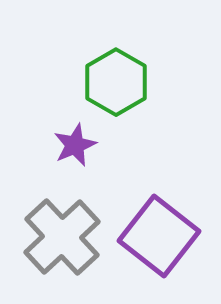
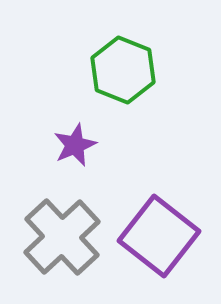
green hexagon: moved 7 px right, 12 px up; rotated 8 degrees counterclockwise
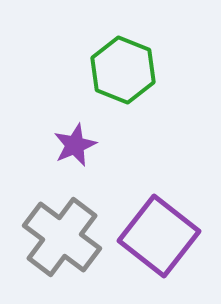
gray cross: rotated 10 degrees counterclockwise
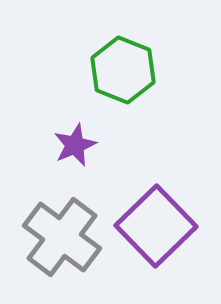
purple square: moved 3 px left, 10 px up; rotated 8 degrees clockwise
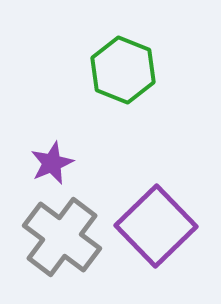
purple star: moved 23 px left, 18 px down
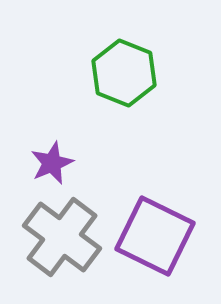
green hexagon: moved 1 px right, 3 px down
purple square: moved 1 px left, 10 px down; rotated 20 degrees counterclockwise
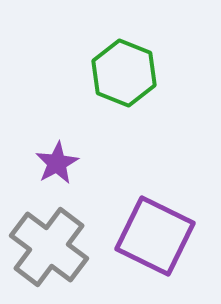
purple star: moved 5 px right; rotated 6 degrees counterclockwise
gray cross: moved 13 px left, 10 px down
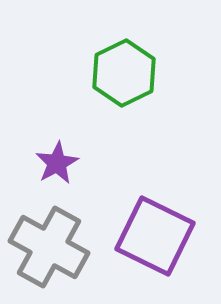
green hexagon: rotated 12 degrees clockwise
gray cross: rotated 8 degrees counterclockwise
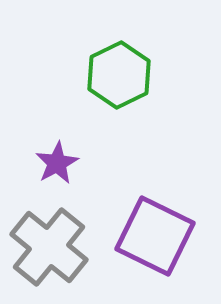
green hexagon: moved 5 px left, 2 px down
gray cross: rotated 10 degrees clockwise
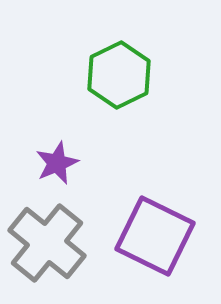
purple star: rotated 6 degrees clockwise
gray cross: moved 2 px left, 4 px up
